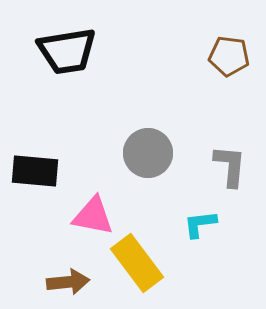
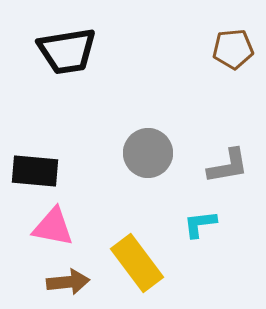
brown pentagon: moved 4 px right, 7 px up; rotated 12 degrees counterclockwise
gray L-shape: moved 2 px left; rotated 75 degrees clockwise
pink triangle: moved 40 px left, 11 px down
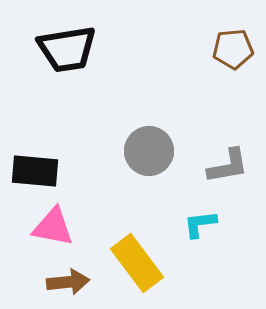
black trapezoid: moved 2 px up
gray circle: moved 1 px right, 2 px up
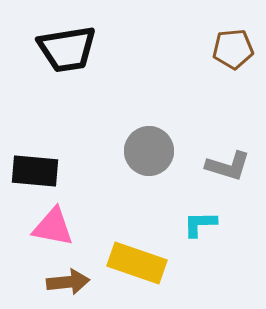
gray L-shape: rotated 27 degrees clockwise
cyan L-shape: rotated 6 degrees clockwise
yellow rectangle: rotated 34 degrees counterclockwise
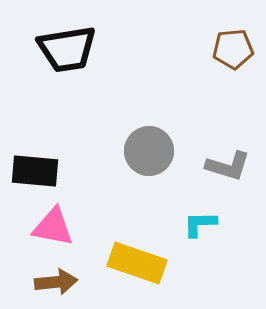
brown arrow: moved 12 px left
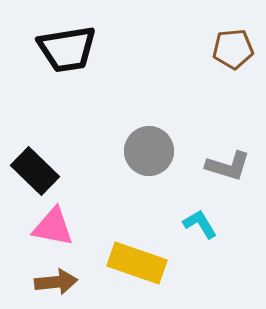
black rectangle: rotated 39 degrees clockwise
cyan L-shape: rotated 60 degrees clockwise
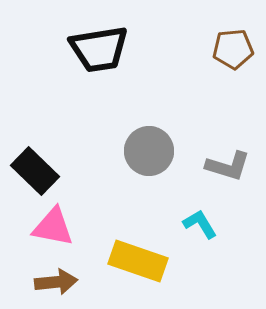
black trapezoid: moved 32 px right
yellow rectangle: moved 1 px right, 2 px up
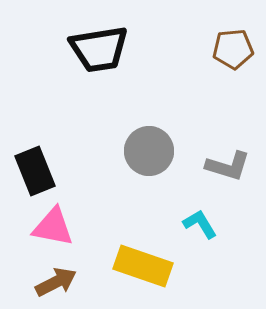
black rectangle: rotated 24 degrees clockwise
yellow rectangle: moved 5 px right, 5 px down
brown arrow: rotated 21 degrees counterclockwise
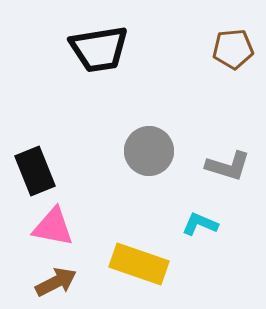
cyan L-shape: rotated 36 degrees counterclockwise
yellow rectangle: moved 4 px left, 2 px up
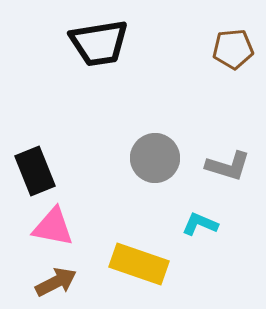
black trapezoid: moved 6 px up
gray circle: moved 6 px right, 7 px down
